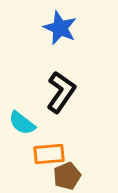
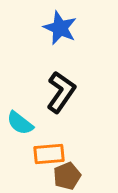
cyan semicircle: moved 2 px left
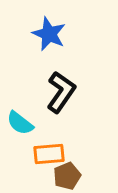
blue star: moved 11 px left, 6 px down
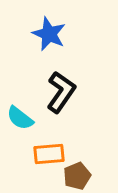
cyan semicircle: moved 5 px up
brown pentagon: moved 10 px right
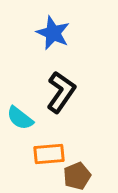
blue star: moved 4 px right, 1 px up
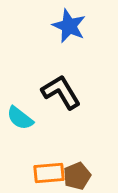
blue star: moved 16 px right, 7 px up
black L-shape: rotated 66 degrees counterclockwise
orange rectangle: moved 19 px down
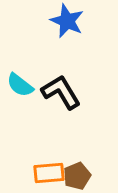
blue star: moved 2 px left, 5 px up
cyan semicircle: moved 33 px up
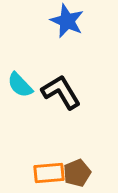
cyan semicircle: rotated 8 degrees clockwise
brown pentagon: moved 3 px up
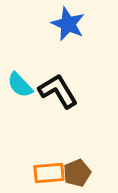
blue star: moved 1 px right, 3 px down
black L-shape: moved 3 px left, 1 px up
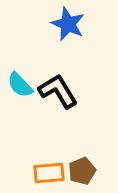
brown pentagon: moved 5 px right, 2 px up
